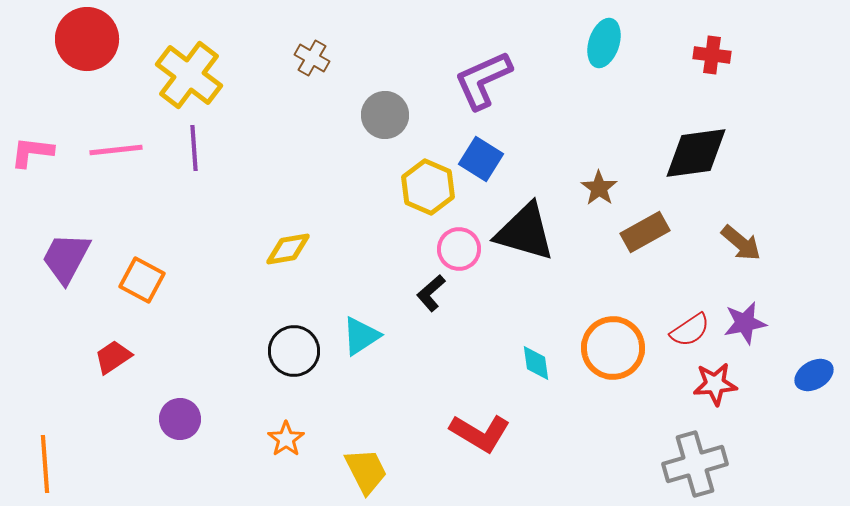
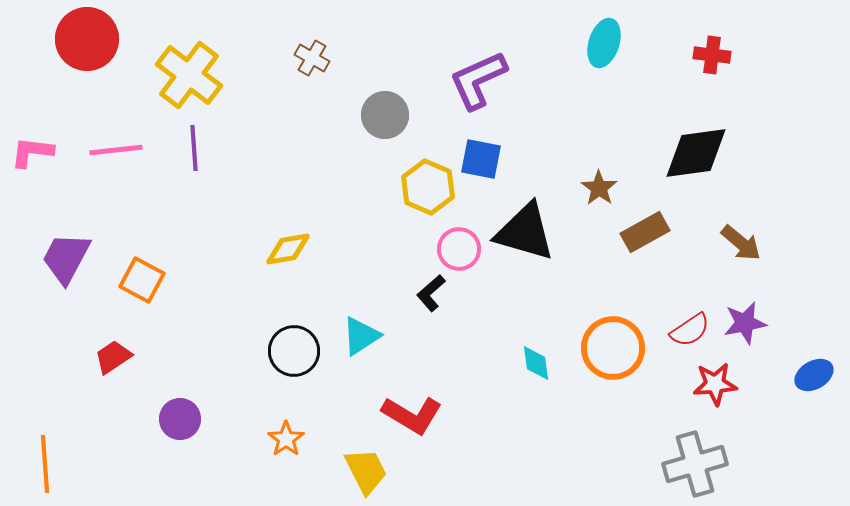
purple L-shape: moved 5 px left
blue square: rotated 21 degrees counterclockwise
red L-shape: moved 68 px left, 18 px up
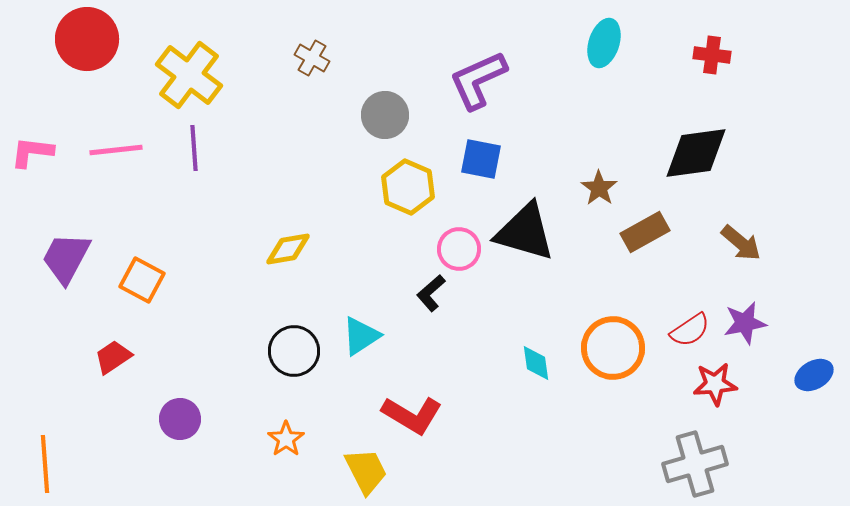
yellow hexagon: moved 20 px left
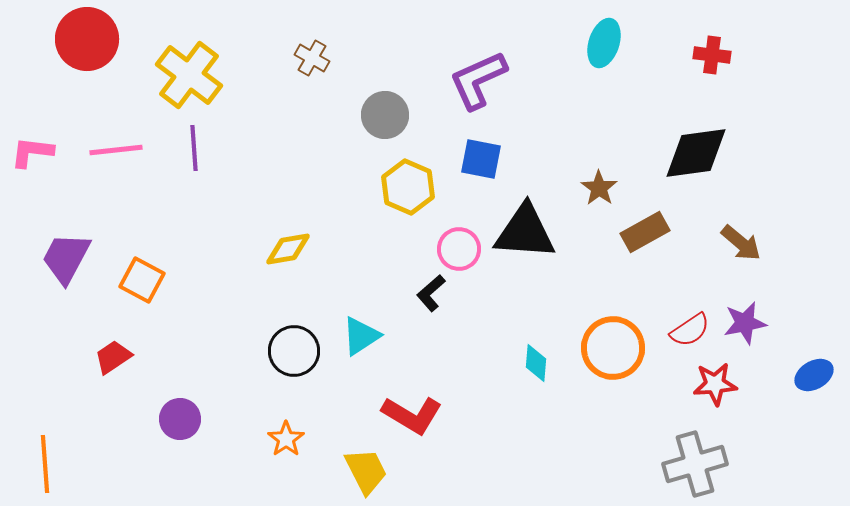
black triangle: rotated 12 degrees counterclockwise
cyan diamond: rotated 12 degrees clockwise
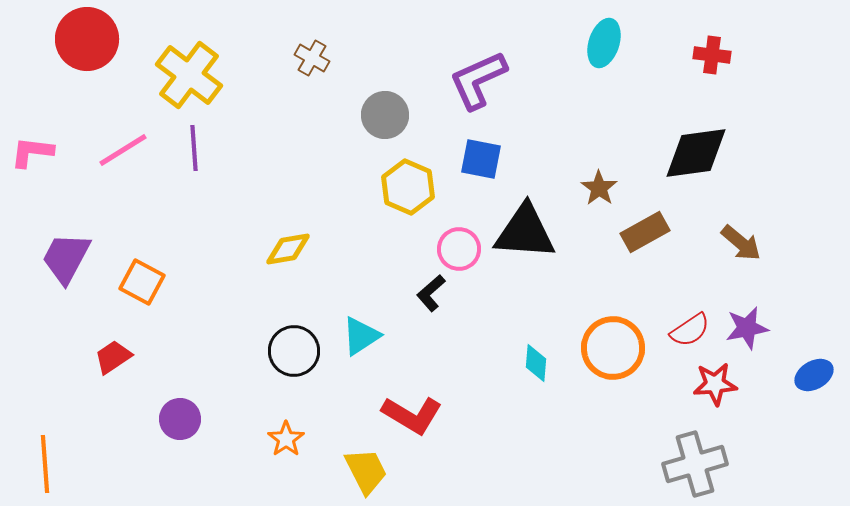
pink line: moved 7 px right; rotated 26 degrees counterclockwise
orange square: moved 2 px down
purple star: moved 2 px right, 5 px down
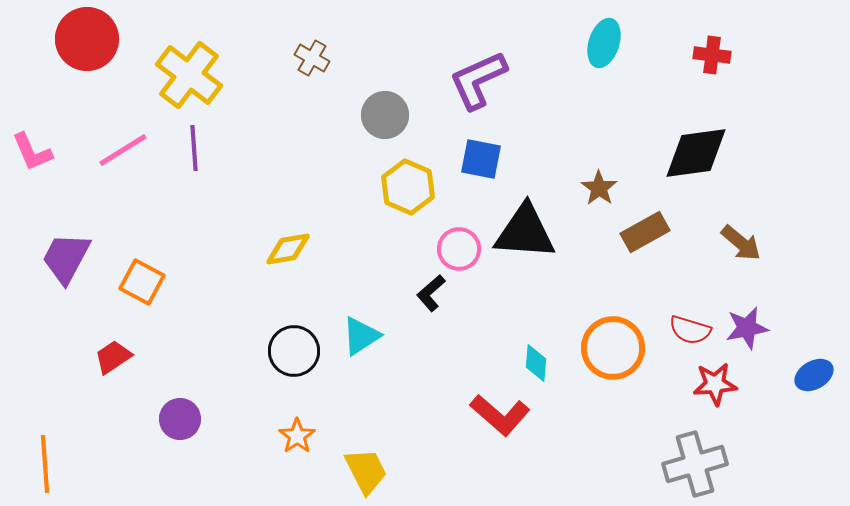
pink L-shape: rotated 120 degrees counterclockwise
red semicircle: rotated 51 degrees clockwise
red L-shape: moved 88 px right; rotated 10 degrees clockwise
orange star: moved 11 px right, 3 px up
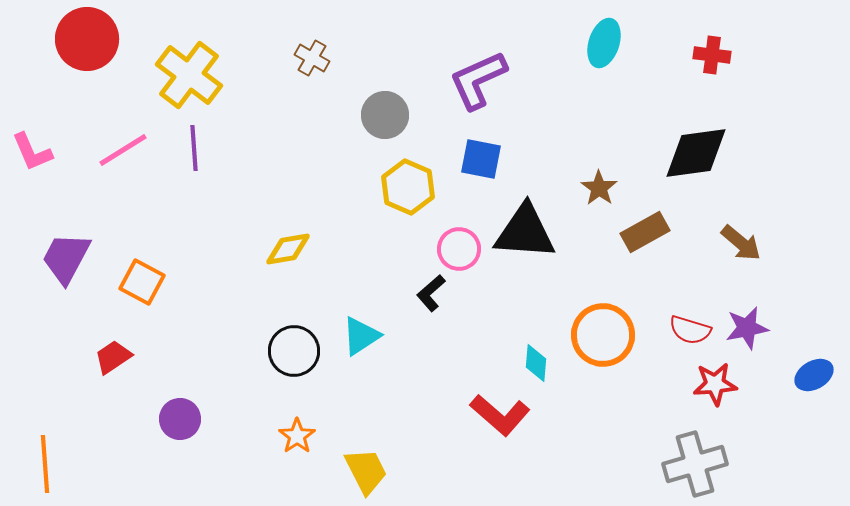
orange circle: moved 10 px left, 13 px up
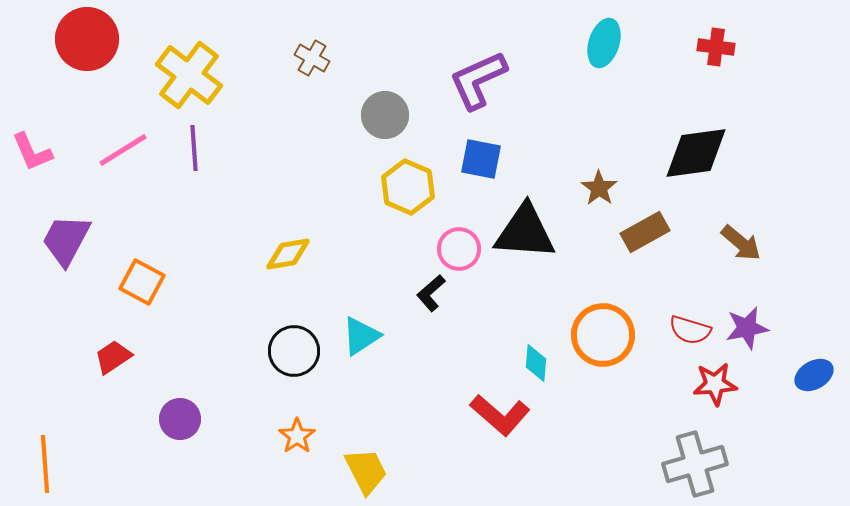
red cross: moved 4 px right, 8 px up
yellow diamond: moved 5 px down
purple trapezoid: moved 18 px up
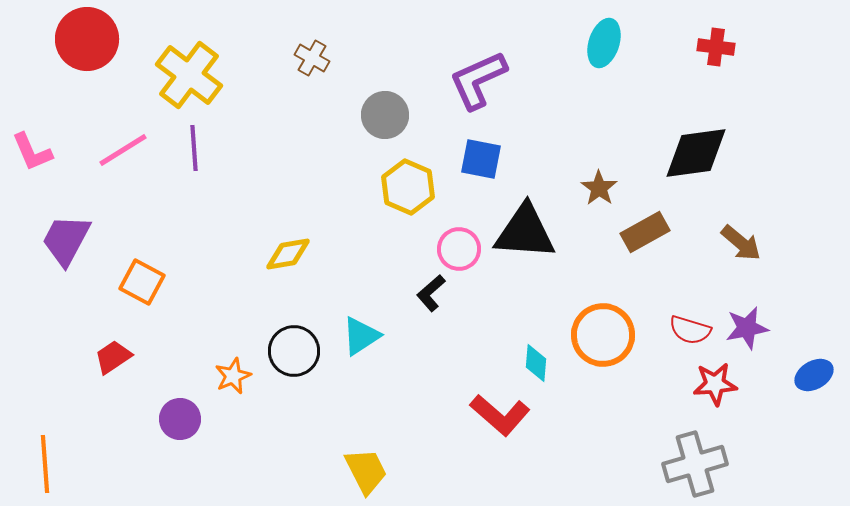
orange star: moved 64 px left, 60 px up; rotated 12 degrees clockwise
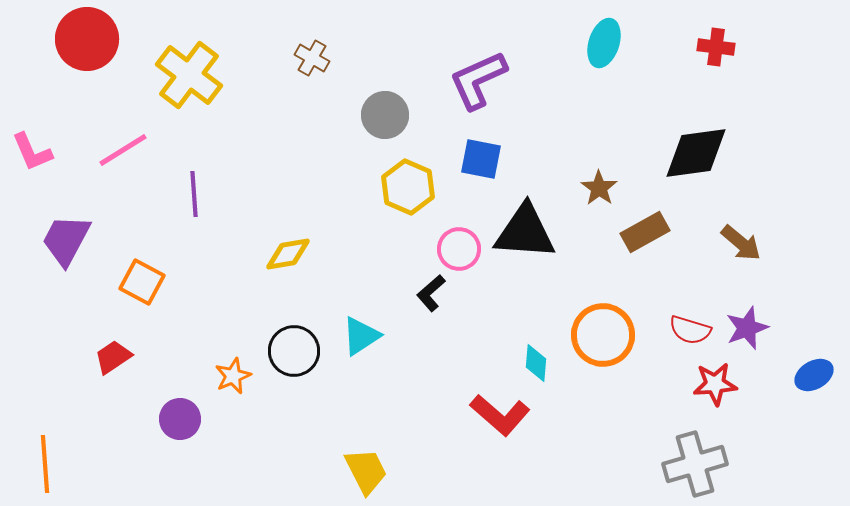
purple line: moved 46 px down
purple star: rotated 9 degrees counterclockwise
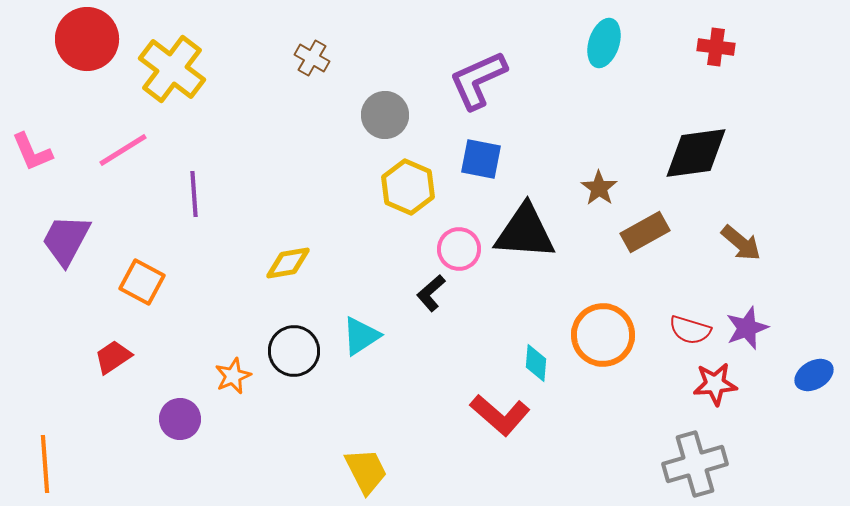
yellow cross: moved 17 px left, 6 px up
yellow diamond: moved 9 px down
